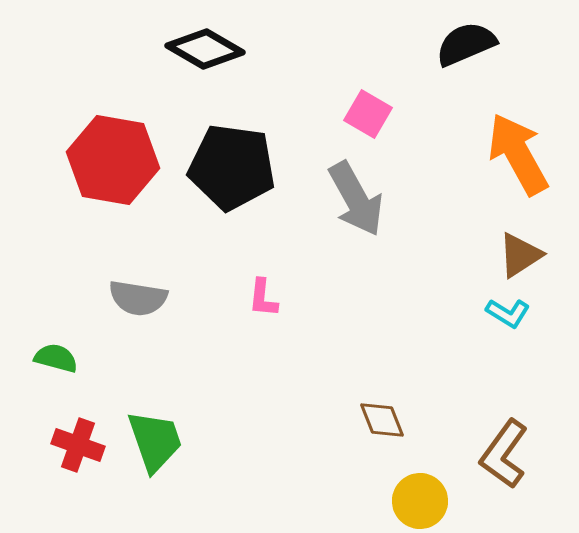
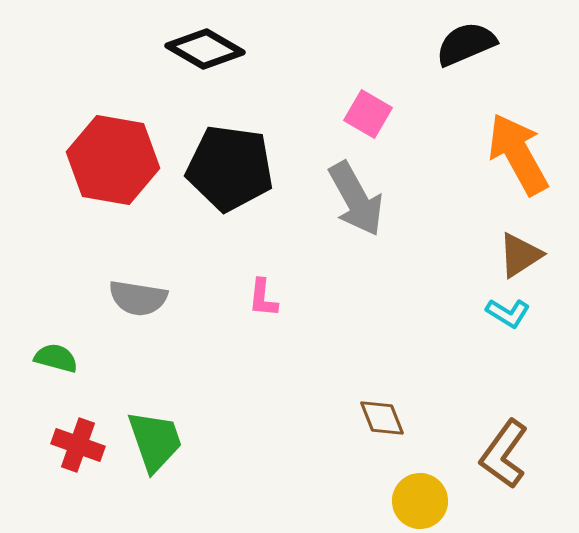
black pentagon: moved 2 px left, 1 px down
brown diamond: moved 2 px up
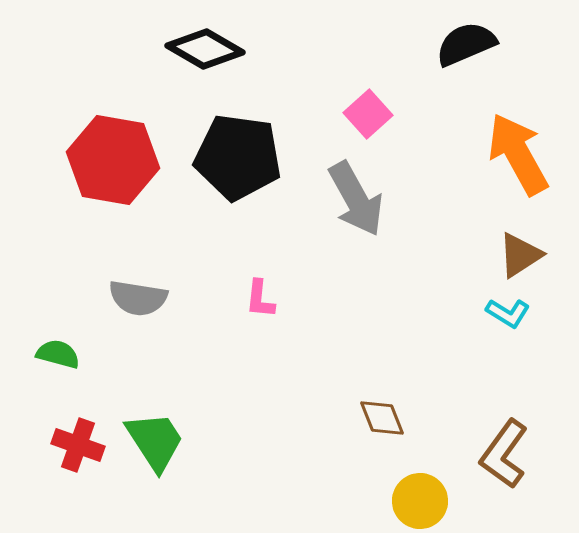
pink square: rotated 18 degrees clockwise
black pentagon: moved 8 px right, 11 px up
pink L-shape: moved 3 px left, 1 px down
green semicircle: moved 2 px right, 4 px up
green trapezoid: rotated 14 degrees counterclockwise
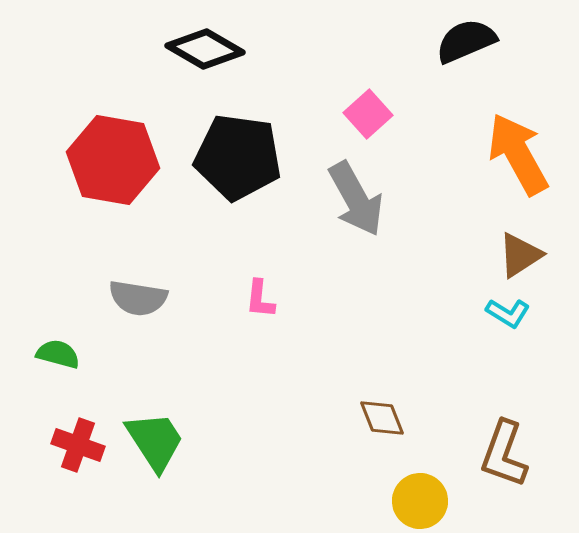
black semicircle: moved 3 px up
brown L-shape: rotated 16 degrees counterclockwise
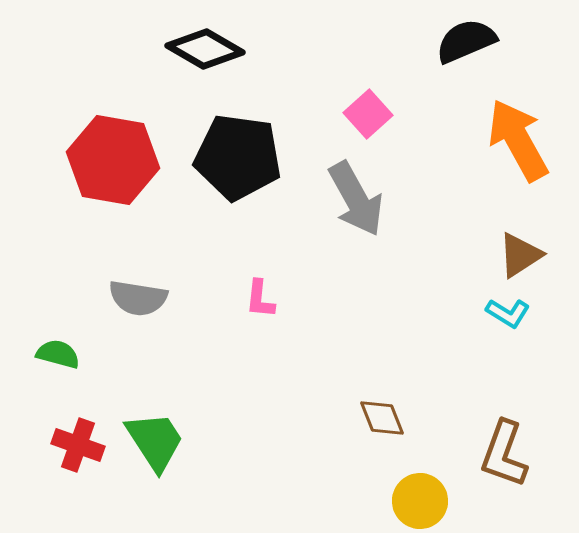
orange arrow: moved 14 px up
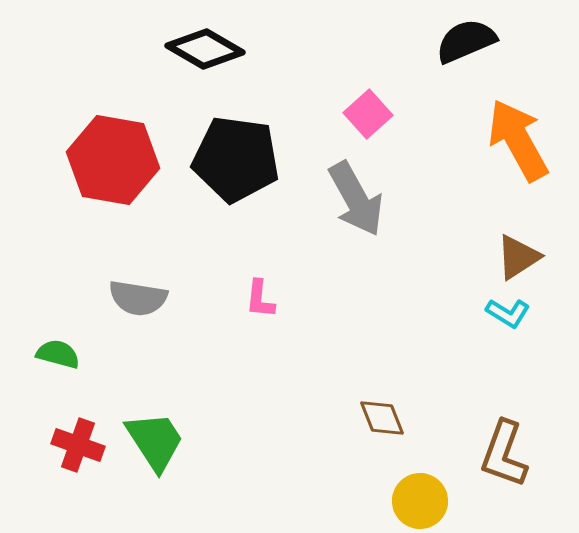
black pentagon: moved 2 px left, 2 px down
brown triangle: moved 2 px left, 2 px down
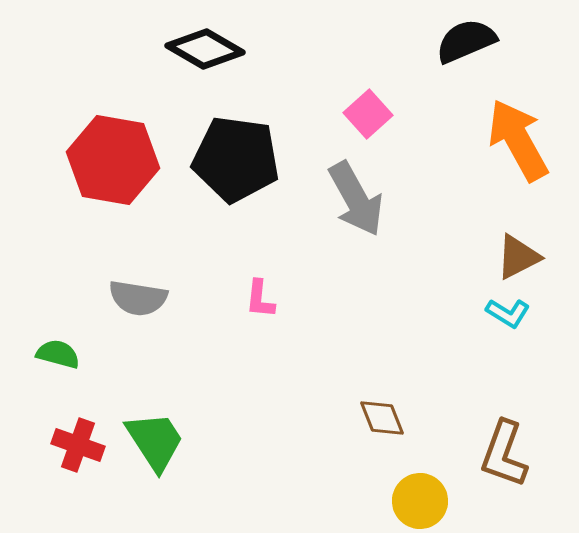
brown triangle: rotated 6 degrees clockwise
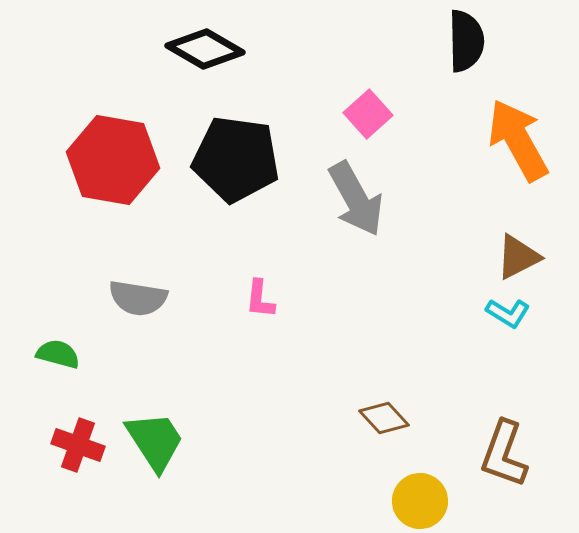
black semicircle: rotated 112 degrees clockwise
brown diamond: moved 2 px right; rotated 21 degrees counterclockwise
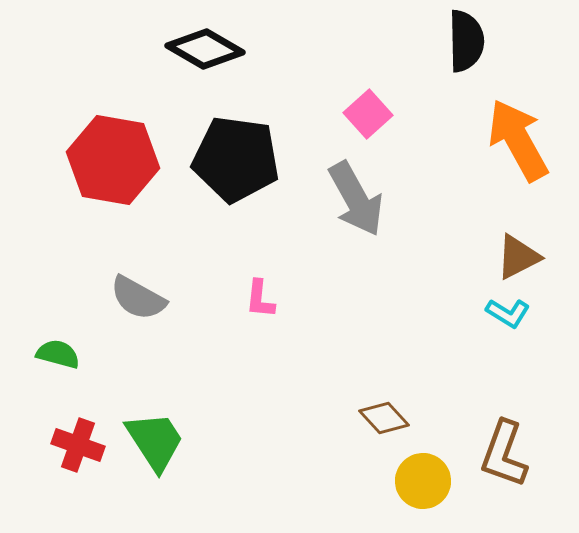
gray semicircle: rotated 20 degrees clockwise
yellow circle: moved 3 px right, 20 px up
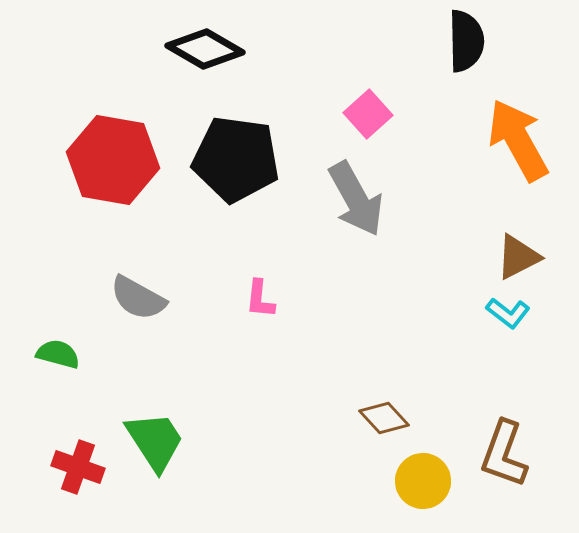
cyan L-shape: rotated 6 degrees clockwise
red cross: moved 22 px down
